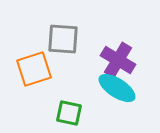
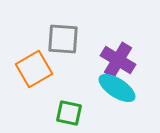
orange square: rotated 12 degrees counterclockwise
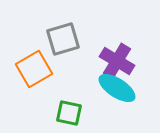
gray square: rotated 20 degrees counterclockwise
purple cross: moved 1 px left, 1 px down
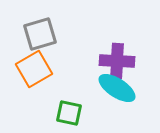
gray square: moved 23 px left, 5 px up
purple cross: rotated 28 degrees counterclockwise
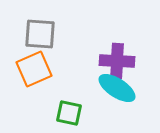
gray square: rotated 20 degrees clockwise
orange square: rotated 6 degrees clockwise
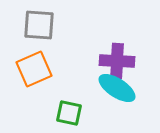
gray square: moved 1 px left, 9 px up
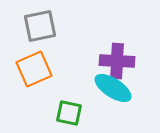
gray square: moved 1 px right, 1 px down; rotated 16 degrees counterclockwise
cyan ellipse: moved 4 px left
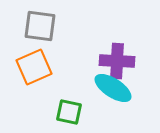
gray square: rotated 20 degrees clockwise
orange square: moved 2 px up
green square: moved 1 px up
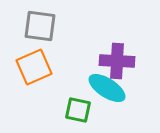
cyan ellipse: moved 6 px left
green square: moved 9 px right, 2 px up
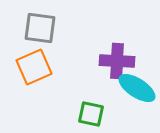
gray square: moved 2 px down
cyan ellipse: moved 30 px right
green square: moved 13 px right, 4 px down
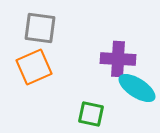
purple cross: moved 1 px right, 2 px up
